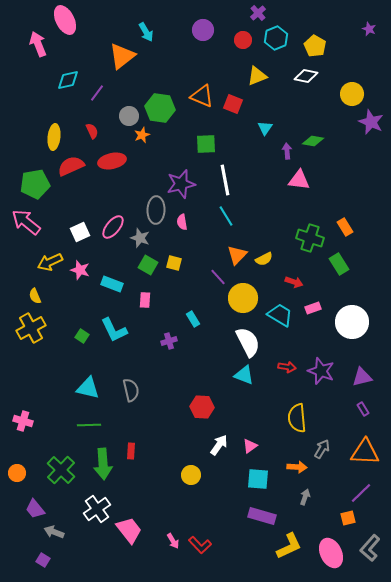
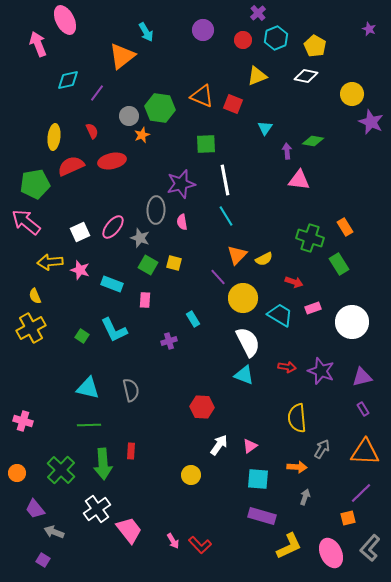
yellow arrow at (50, 262): rotated 20 degrees clockwise
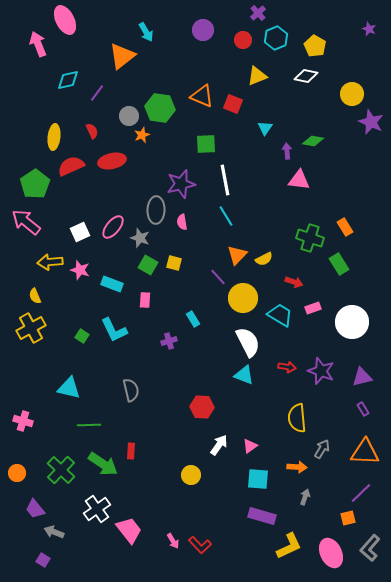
green pentagon at (35, 184): rotated 24 degrees counterclockwise
cyan triangle at (88, 388): moved 19 px left
green arrow at (103, 464): rotated 52 degrees counterclockwise
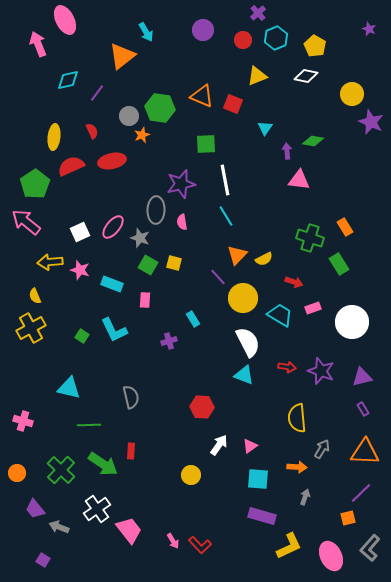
gray semicircle at (131, 390): moved 7 px down
gray arrow at (54, 532): moved 5 px right, 5 px up
pink ellipse at (331, 553): moved 3 px down
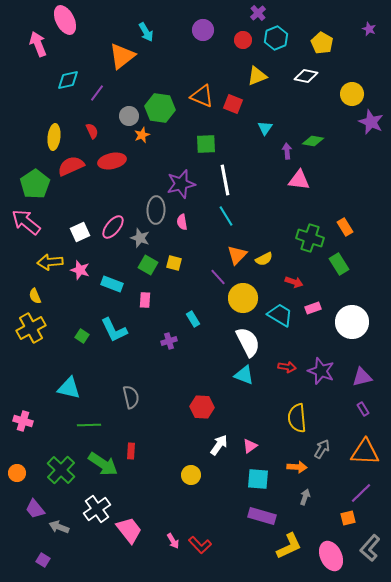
yellow pentagon at (315, 46): moved 7 px right, 3 px up
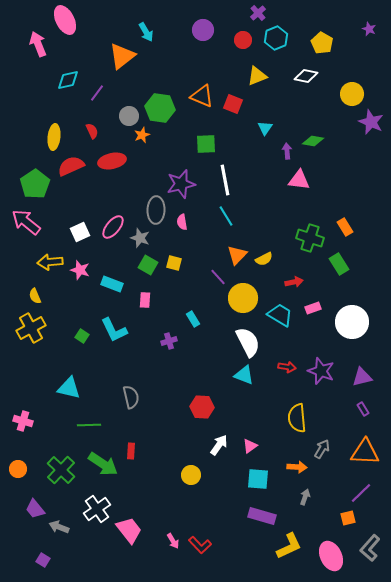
red arrow at (294, 282): rotated 30 degrees counterclockwise
orange circle at (17, 473): moved 1 px right, 4 px up
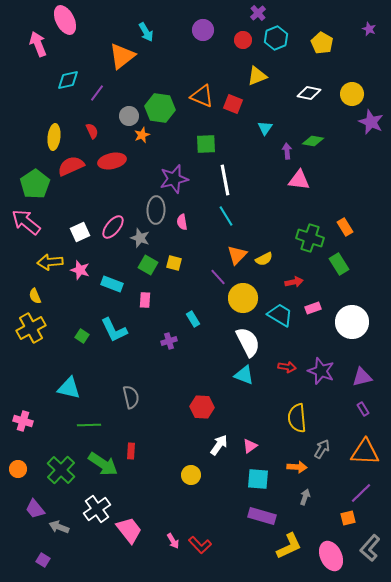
white diamond at (306, 76): moved 3 px right, 17 px down
purple star at (181, 184): moved 7 px left, 5 px up
